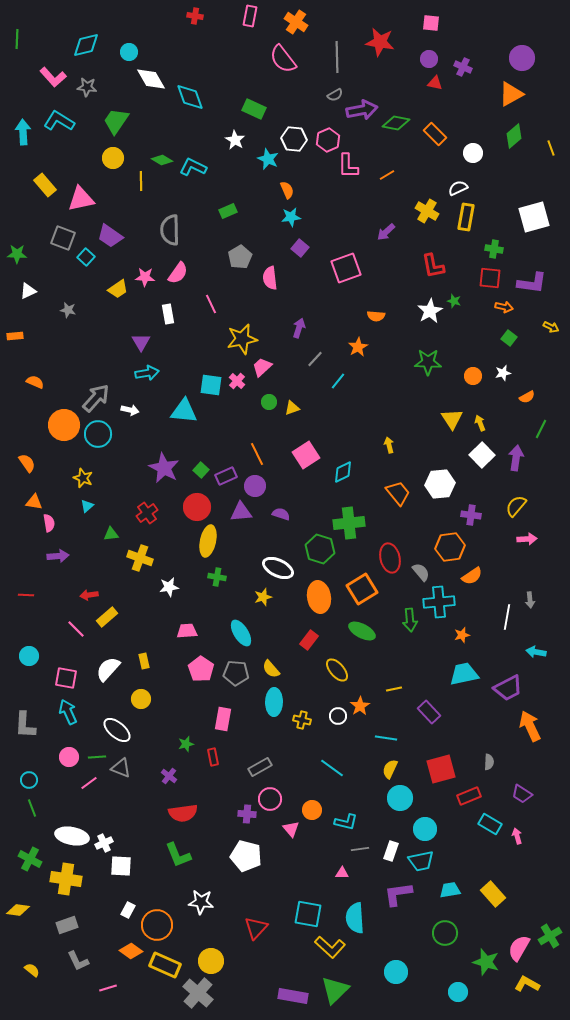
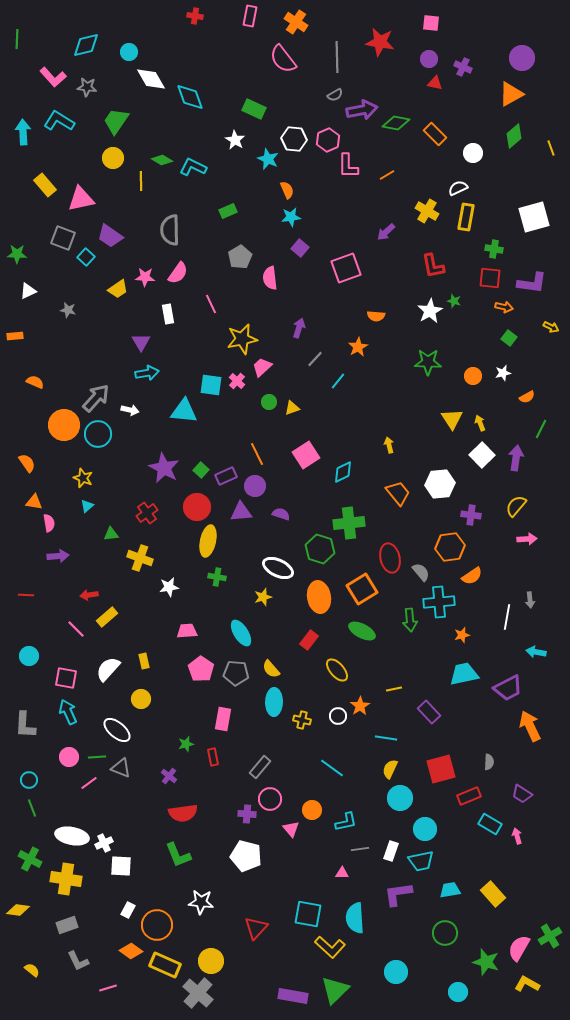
gray rectangle at (260, 767): rotated 20 degrees counterclockwise
cyan L-shape at (346, 822): rotated 25 degrees counterclockwise
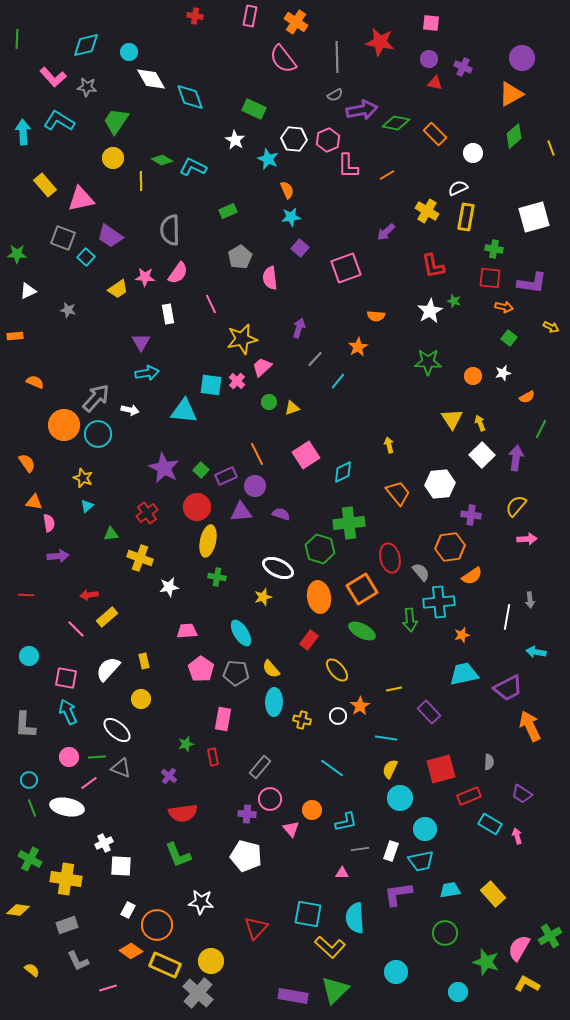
white ellipse at (72, 836): moved 5 px left, 29 px up
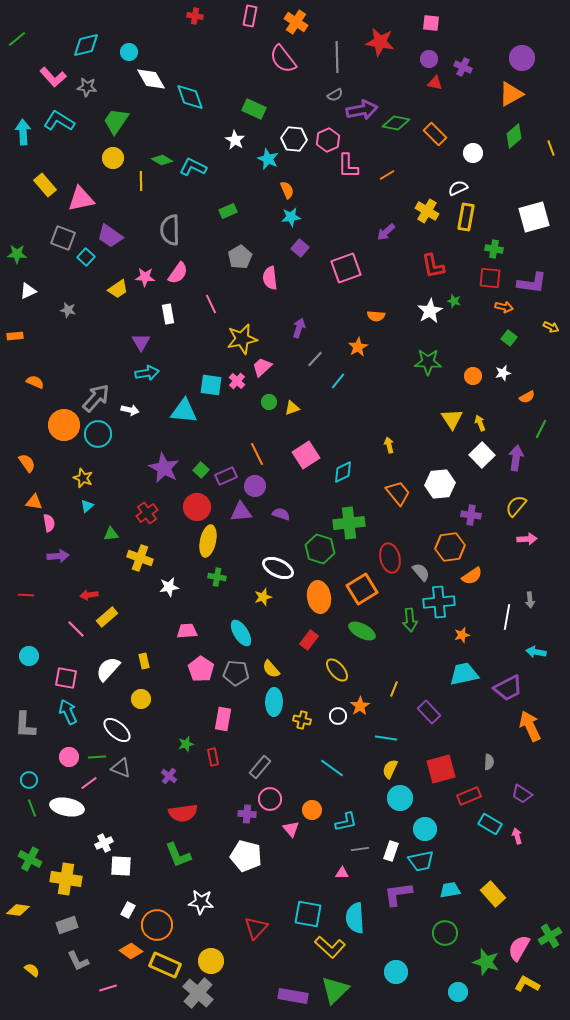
green line at (17, 39): rotated 48 degrees clockwise
yellow line at (394, 689): rotated 56 degrees counterclockwise
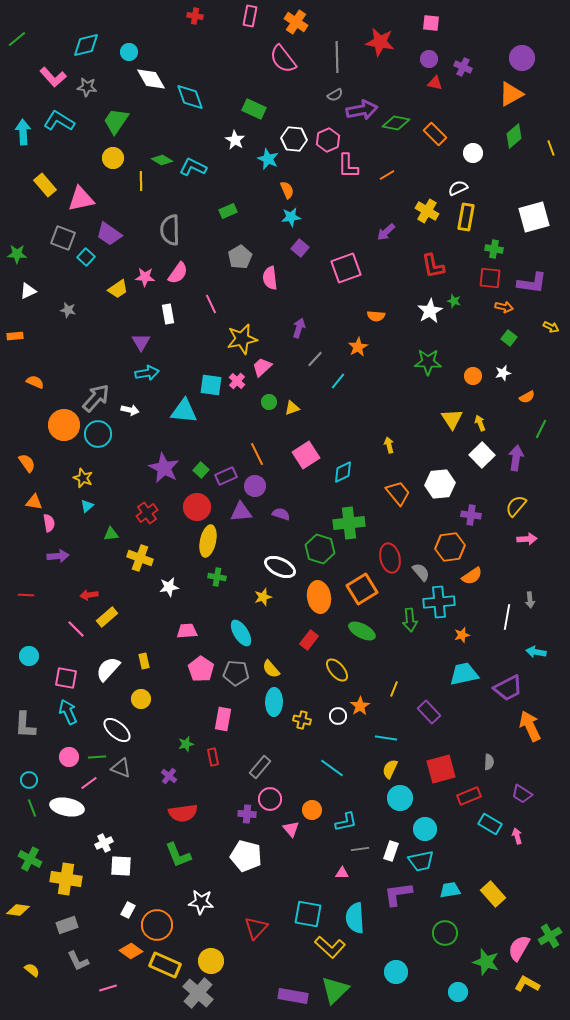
purple trapezoid at (110, 236): moved 1 px left, 2 px up
white ellipse at (278, 568): moved 2 px right, 1 px up
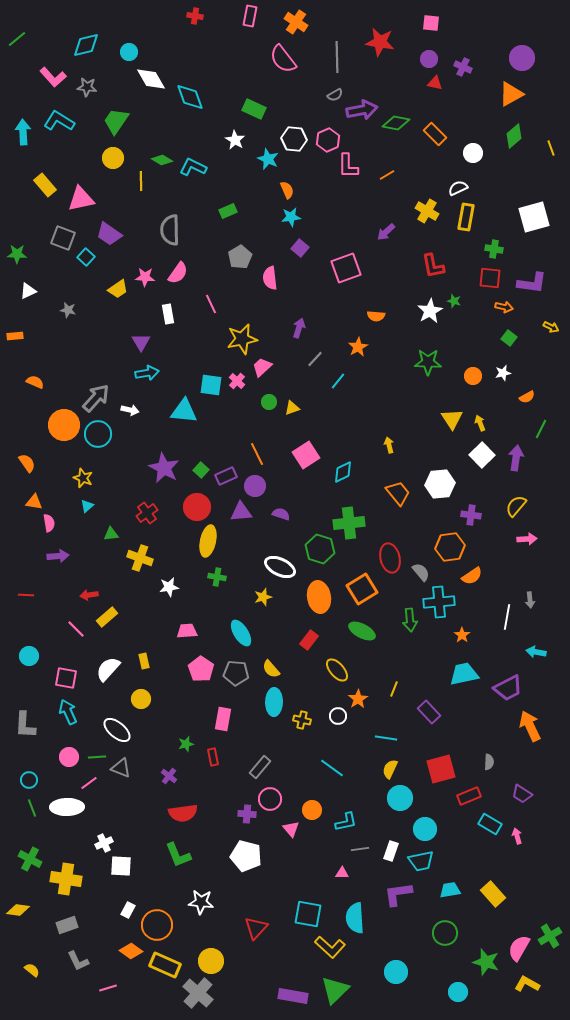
orange star at (462, 635): rotated 21 degrees counterclockwise
orange star at (360, 706): moved 2 px left, 7 px up
white ellipse at (67, 807): rotated 12 degrees counterclockwise
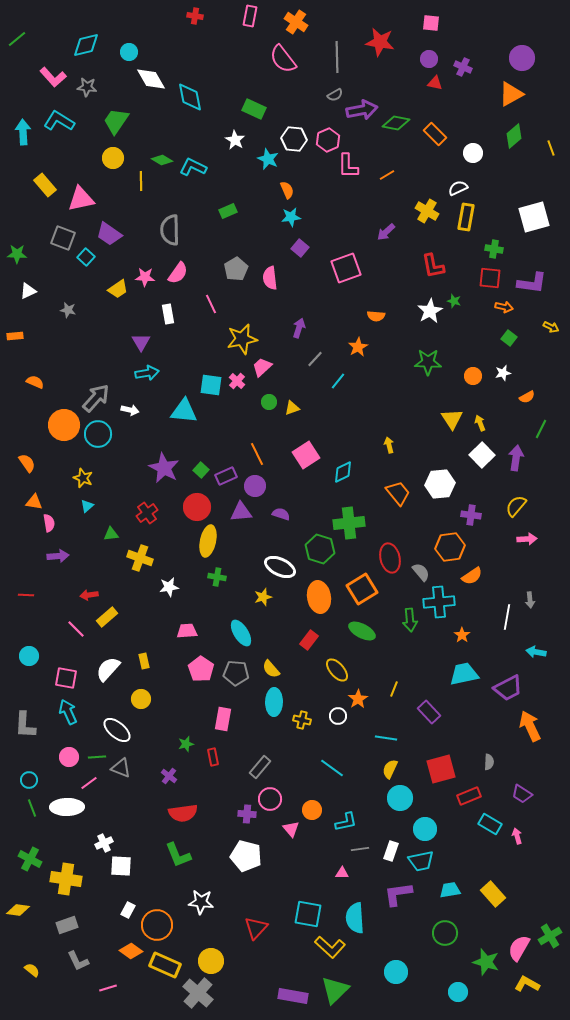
cyan diamond at (190, 97): rotated 8 degrees clockwise
gray pentagon at (240, 257): moved 4 px left, 12 px down
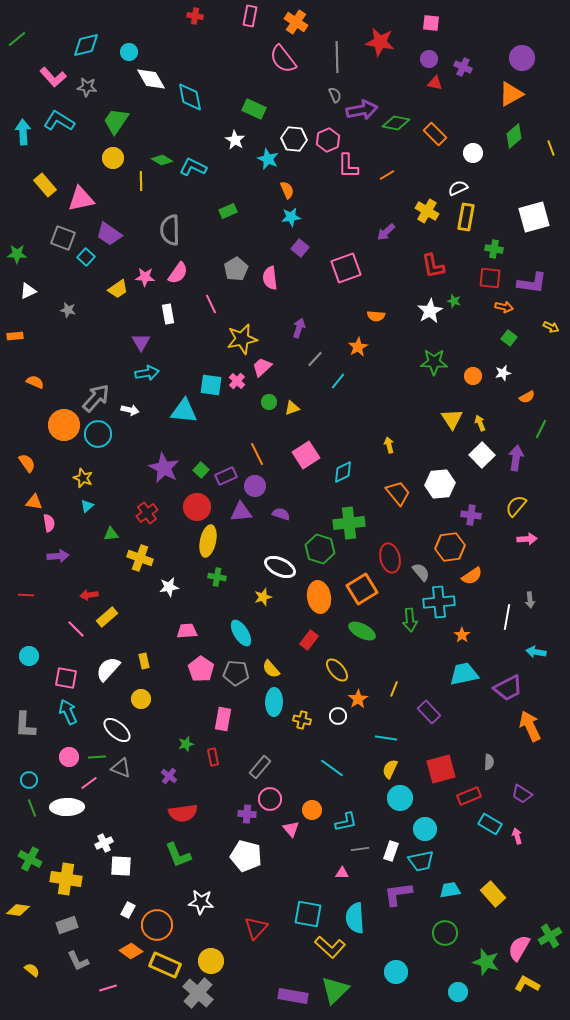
gray semicircle at (335, 95): rotated 84 degrees counterclockwise
green star at (428, 362): moved 6 px right
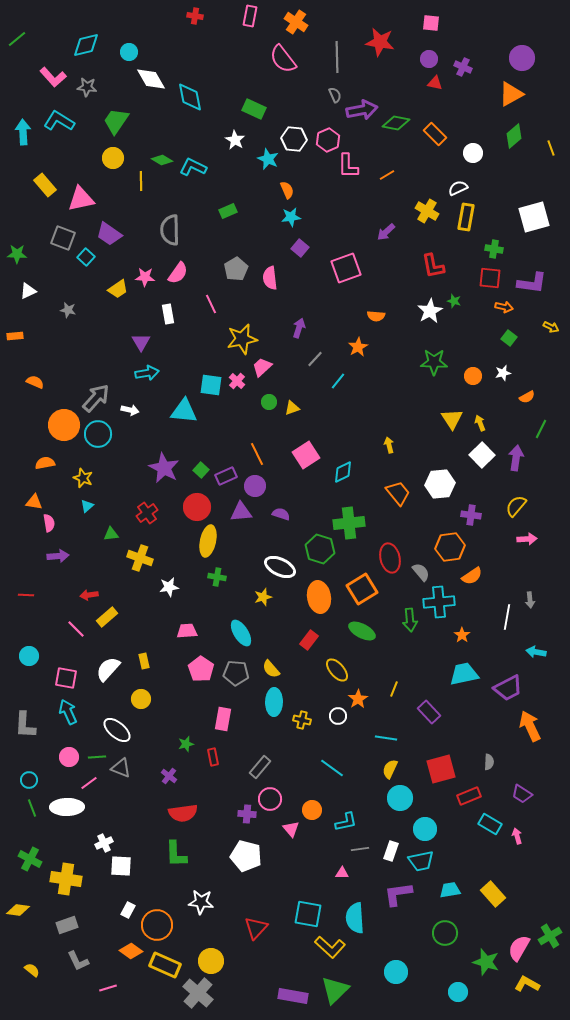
orange semicircle at (27, 463): moved 18 px right; rotated 66 degrees counterclockwise
green L-shape at (178, 855): moved 2 px left, 1 px up; rotated 20 degrees clockwise
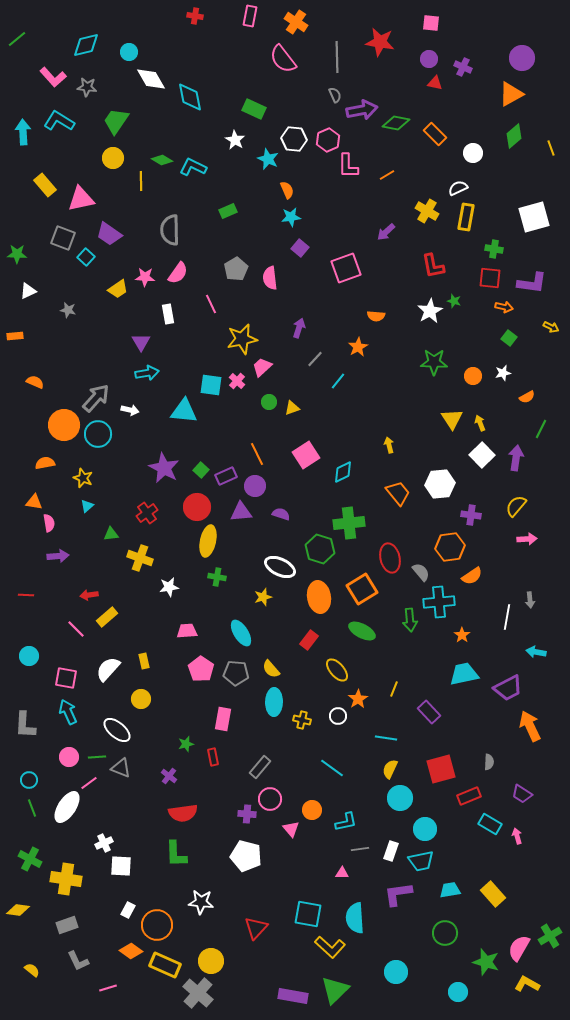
white ellipse at (67, 807): rotated 56 degrees counterclockwise
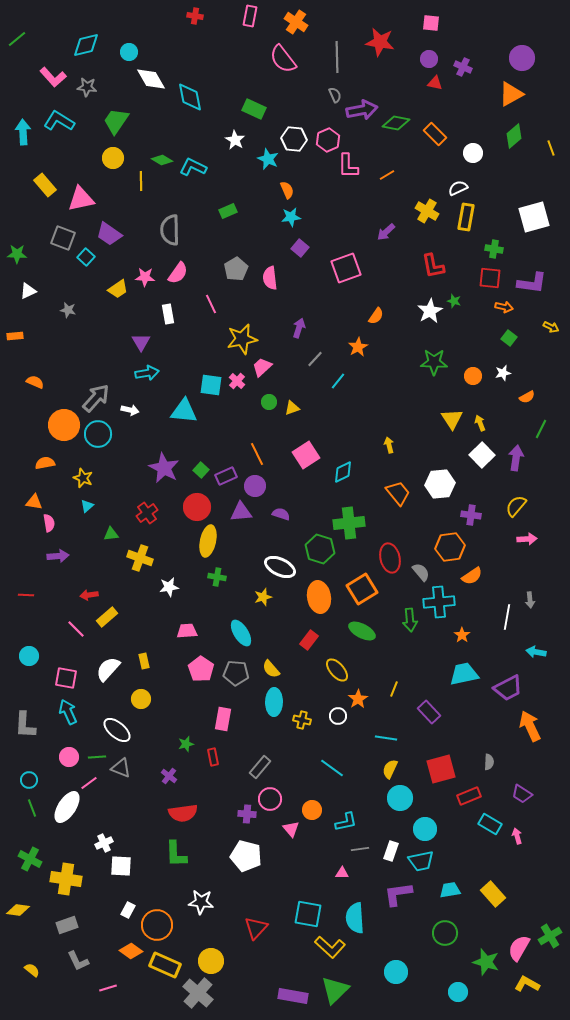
orange semicircle at (376, 316): rotated 60 degrees counterclockwise
